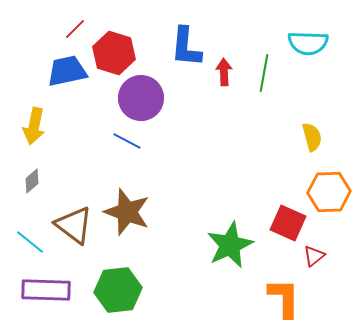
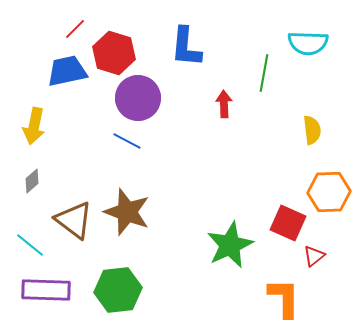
red arrow: moved 32 px down
purple circle: moved 3 px left
yellow semicircle: moved 7 px up; rotated 8 degrees clockwise
brown triangle: moved 5 px up
cyan line: moved 3 px down
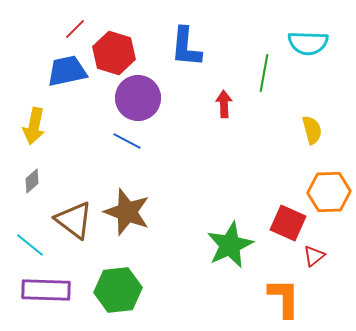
yellow semicircle: rotated 8 degrees counterclockwise
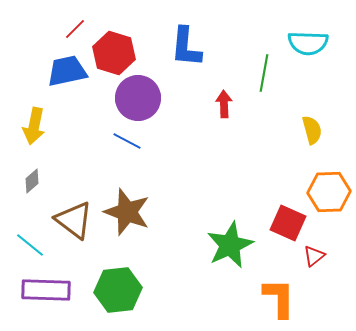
orange L-shape: moved 5 px left
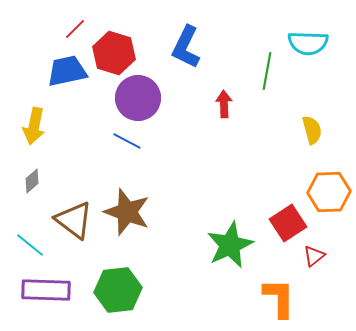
blue L-shape: rotated 21 degrees clockwise
green line: moved 3 px right, 2 px up
red square: rotated 33 degrees clockwise
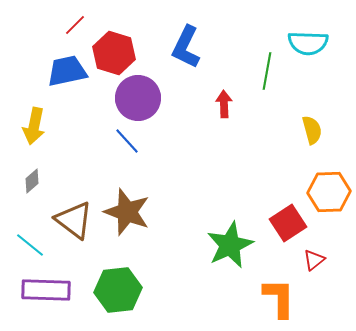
red line: moved 4 px up
blue line: rotated 20 degrees clockwise
red triangle: moved 4 px down
